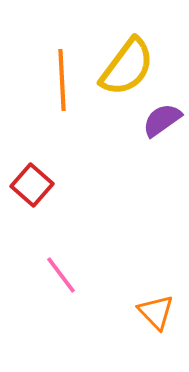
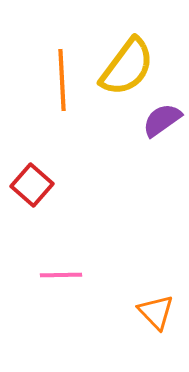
pink line: rotated 54 degrees counterclockwise
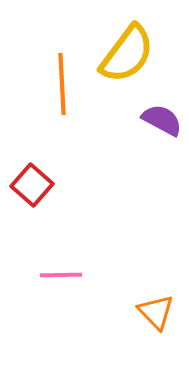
yellow semicircle: moved 13 px up
orange line: moved 4 px down
purple semicircle: rotated 63 degrees clockwise
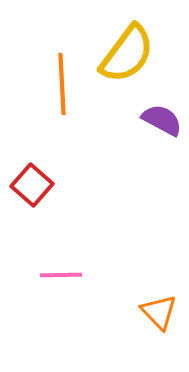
orange triangle: moved 3 px right
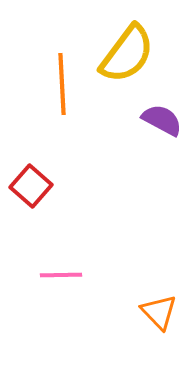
red square: moved 1 px left, 1 px down
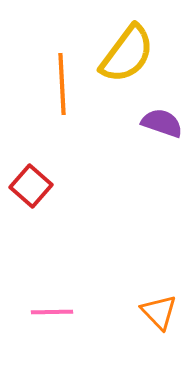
purple semicircle: moved 3 px down; rotated 9 degrees counterclockwise
pink line: moved 9 px left, 37 px down
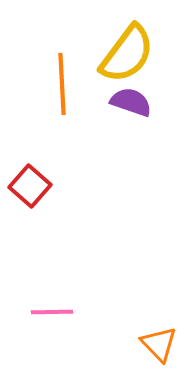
purple semicircle: moved 31 px left, 21 px up
red square: moved 1 px left
orange triangle: moved 32 px down
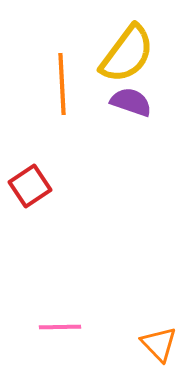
red square: rotated 15 degrees clockwise
pink line: moved 8 px right, 15 px down
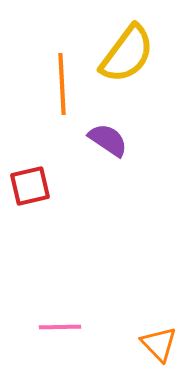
purple semicircle: moved 23 px left, 38 px down; rotated 15 degrees clockwise
red square: rotated 21 degrees clockwise
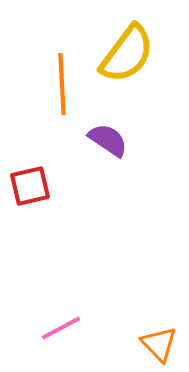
pink line: moved 1 px right, 1 px down; rotated 27 degrees counterclockwise
